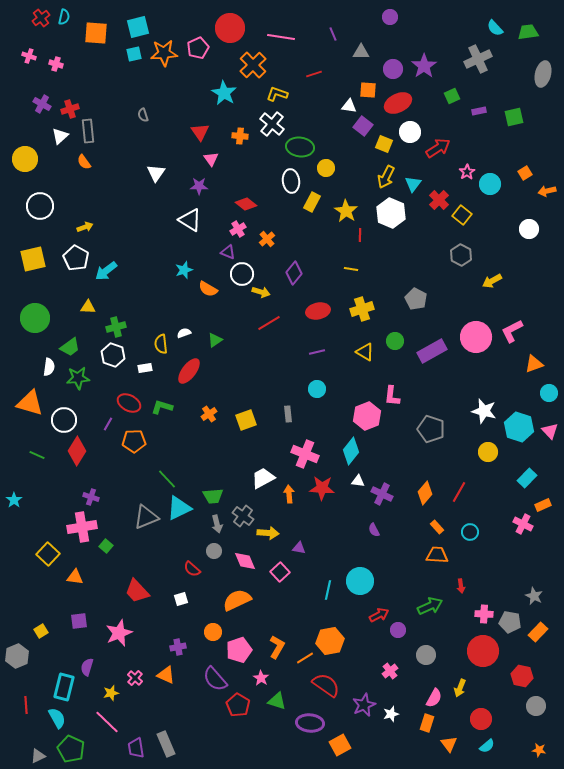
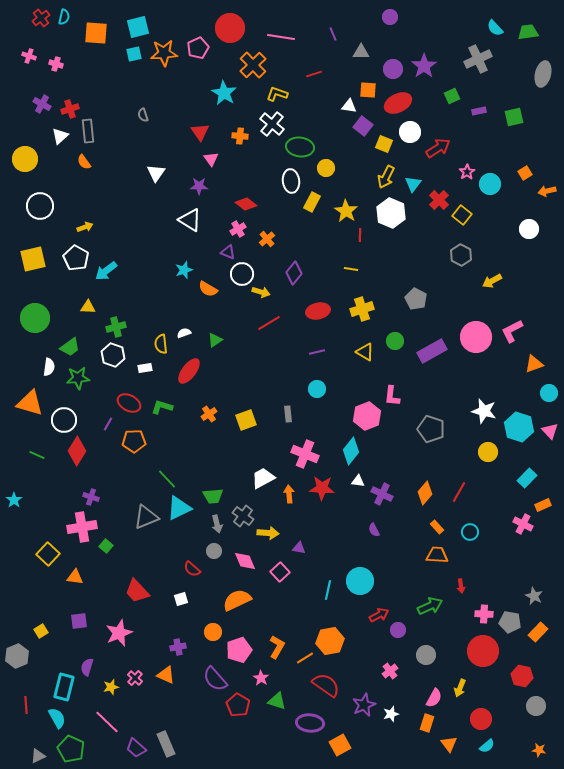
yellow star at (111, 693): moved 6 px up
purple trapezoid at (136, 748): rotated 40 degrees counterclockwise
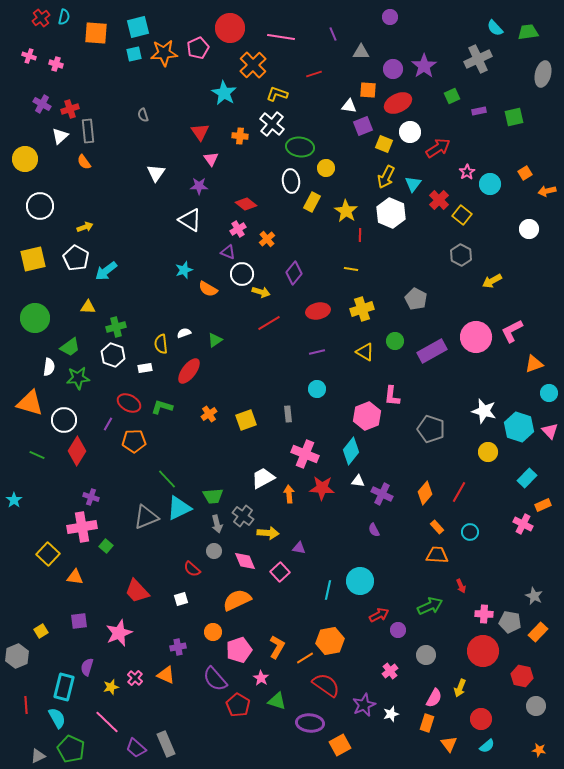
purple square at (363, 126): rotated 30 degrees clockwise
red arrow at (461, 586): rotated 16 degrees counterclockwise
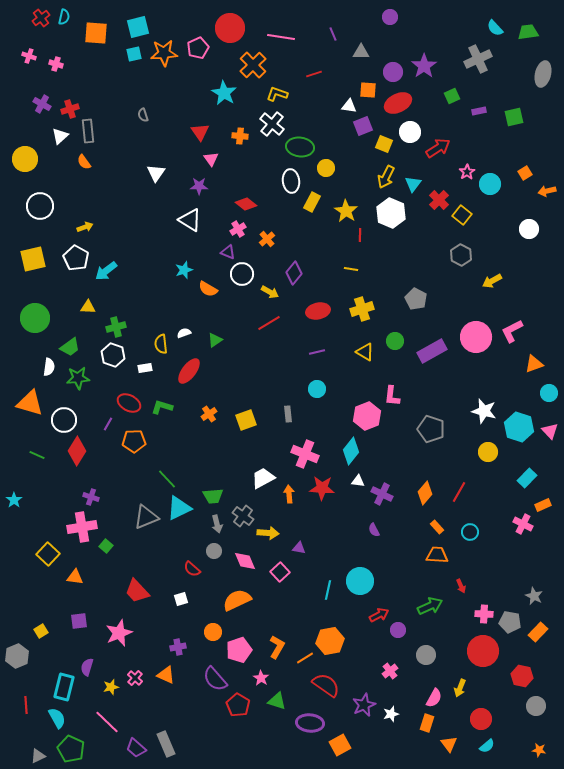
purple circle at (393, 69): moved 3 px down
yellow arrow at (261, 292): moved 9 px right; rotated 12 degrees clockwise
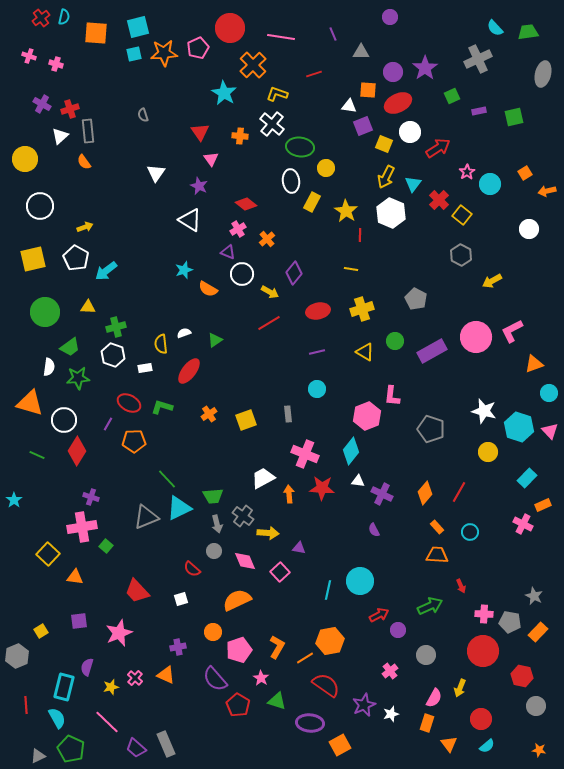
purple star at (424, 66): moved 1 px right, 2 px down
purple star at (199, 186): rotated 24 degrees clockwise
green circle at (35, 318): moved 10 px right, 6 px up
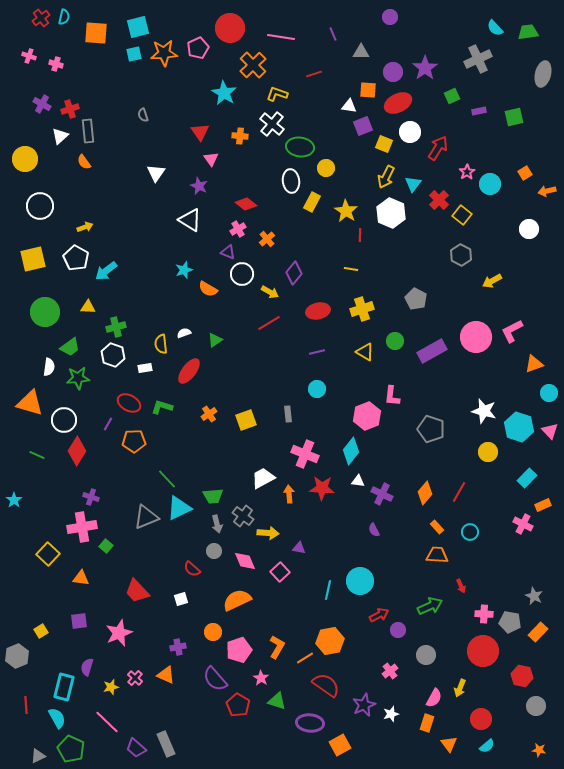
red arrow at (438, 148): rotated 25 degrees counterclockwise
orange triangle at (75, 577): moved 6 px right, 1 px down
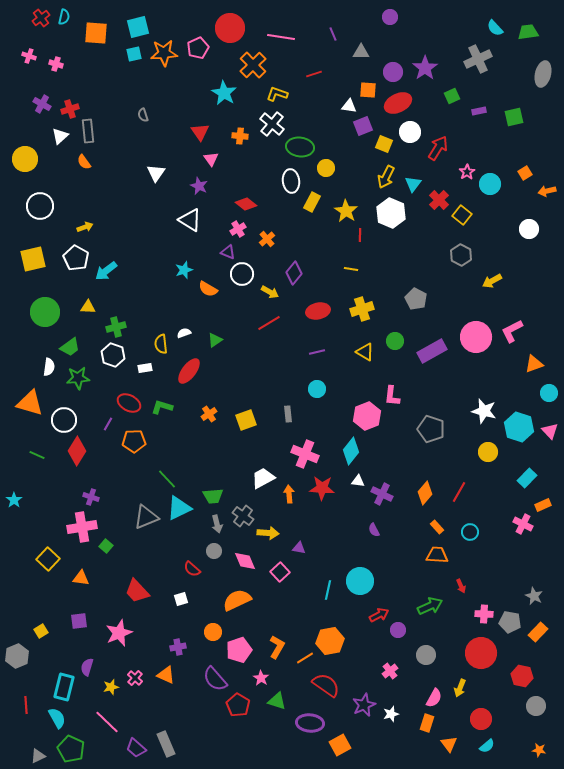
yellow square at (48, 554): moved 5 px down
red circle at (483, 651): moved 2 px left, 2 px down
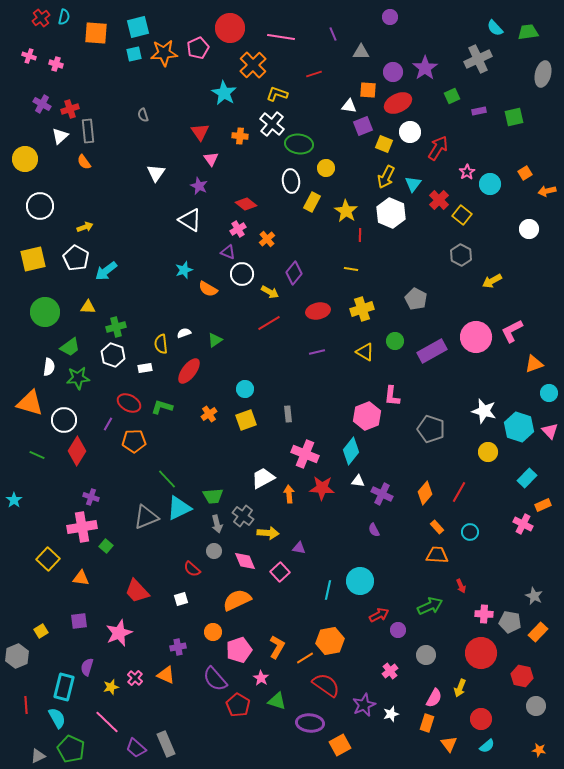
green ellipse at (300, 147): moved 1 px left, 3 px up
cyan circle at (317, 389): moved 72 px left
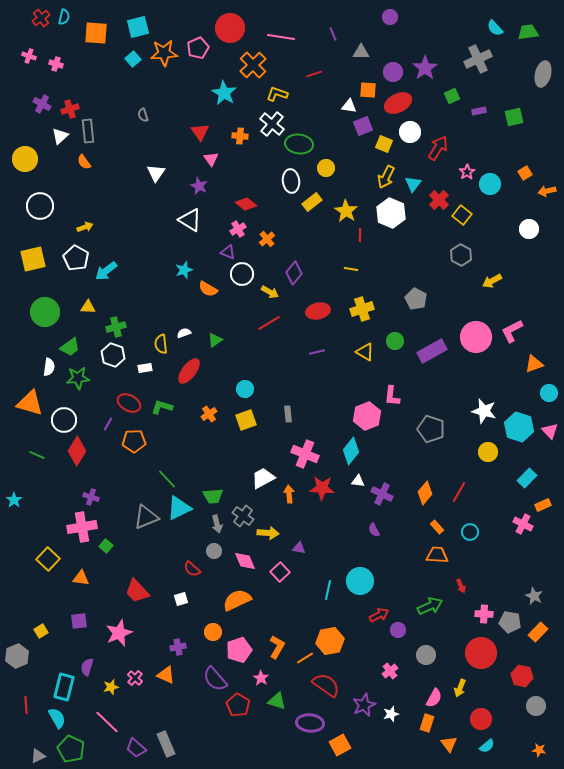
cyan square at (134, 54): moved 1 px left, 5 px down; rotated 28 degrees counterclockwise
yellow rectangle at (312, 202): rotated 24 degrees clockwise
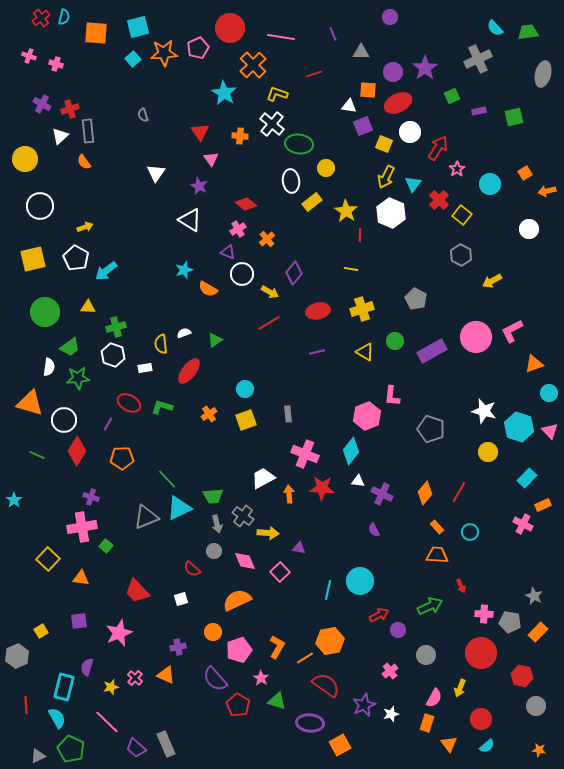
pink star at (467, 172): moved 10 px left, 3 px up
orange pentagon at (134, 441): moved 12 px left, 17 px down
